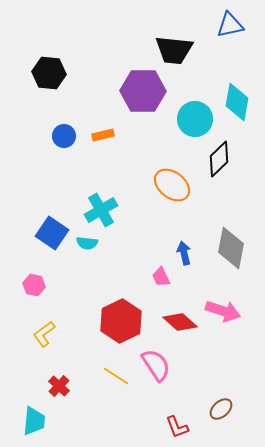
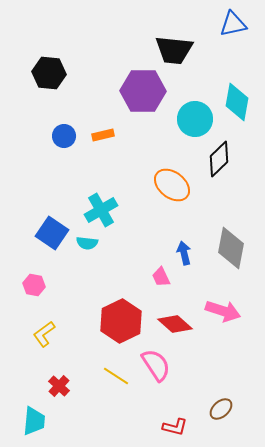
blue triangle: moved 3 px right, 1 px up
red diamond: moved 5 px left, 2 px down
red L-shape: moved 2 px left; rotated 55 degrees counterclockwise
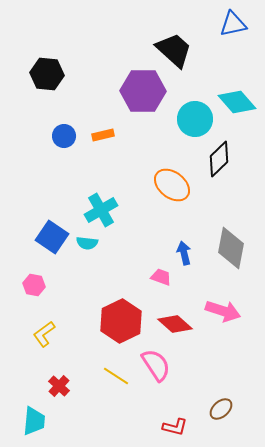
black trapezoid: rotated 144 degrees counterclockwise
black hexagon: moved 2 px left, 1 px down
cyan diamond: rotated 51 degrees counterclockwise
blue square: moved 4 px down
pink trapezoid: rotated 135 degrees clockwise
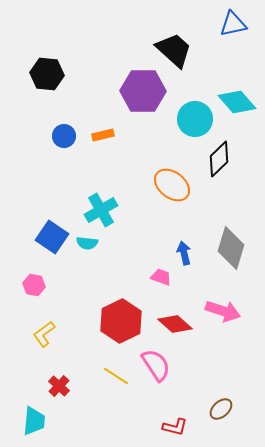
gray diamond: rotated 6 degrees clockwise
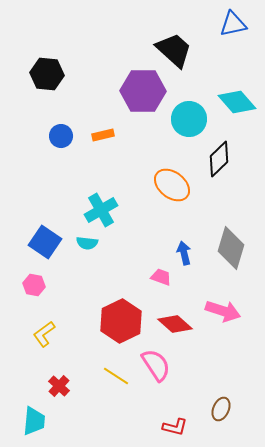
cyan circle: moved 6 px left
blue circle: moved 3 px left
blue square: moved 7 px left, 5 px down
brown ellipse: rotated 25 degrees counterclockwise
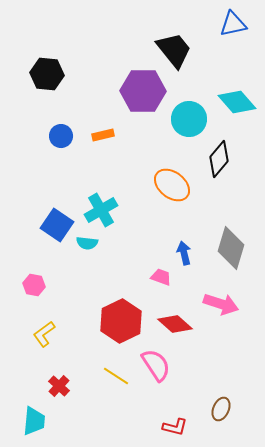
black trapezoid: rotated 9 degrees clockwise
black diamond: rotated 6 degrees counterclockwise
blue square: moved 12 px right, 17 px up
pink arrow: moved 2 px left, 7 px up
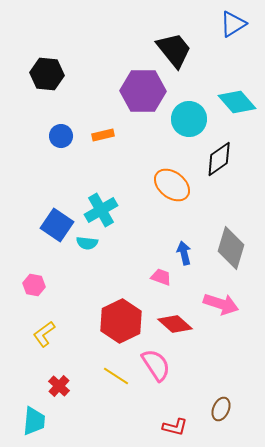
blue triangle: rotated 20 degrees counterclockwise
black diamond: rotated 15 degrees clockwise
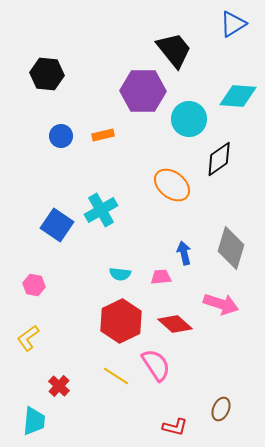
cyan diamond: moved 1 px right, 6 px up; rotated 45 degrees counterclockwise
cyan semicircle: moved 33 px right, 31 px down
pink trapezoid: rotated 25 degrees counterclockwise
yellow L-shape: moved 16 px left, 4 px down
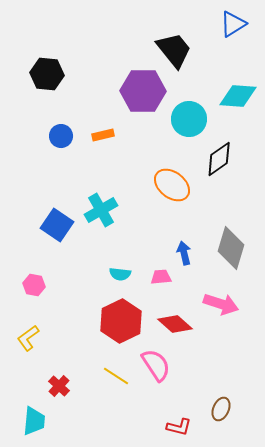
red L-shape: moved 4 px right
